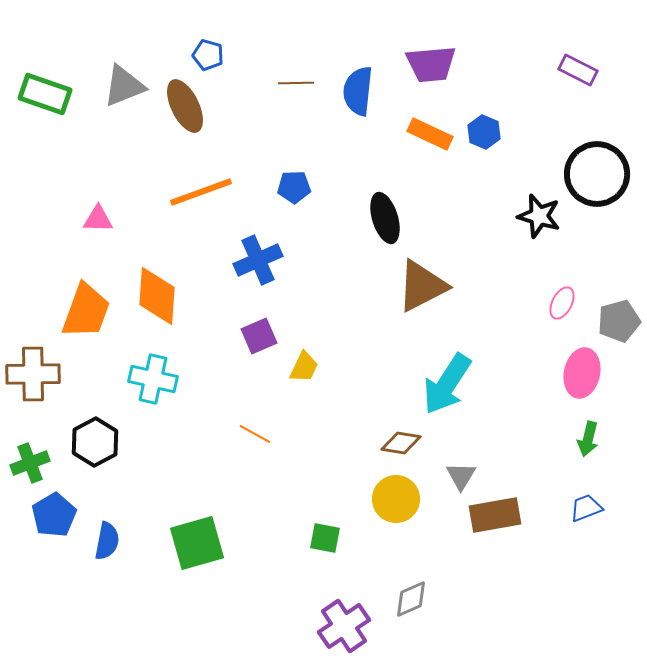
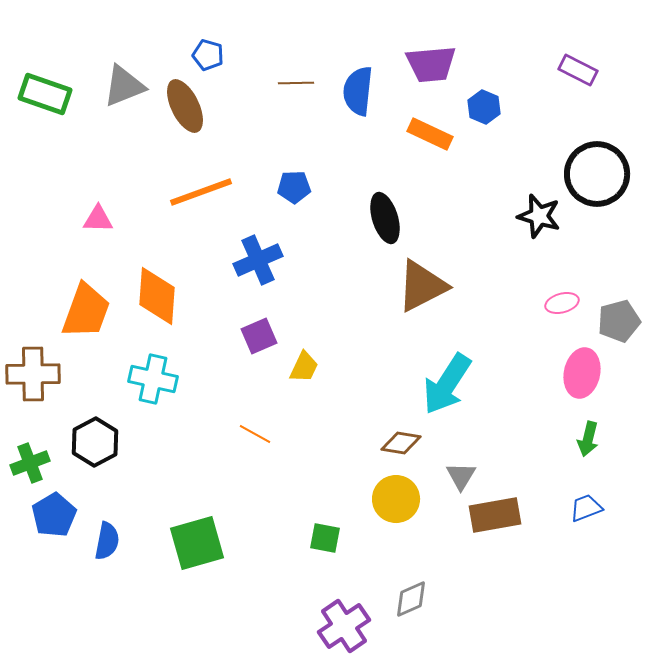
blue hexagon at (484, 132): moved 25 px up
pink ellipse at (562, 303): rotated 48 degrees clockwise
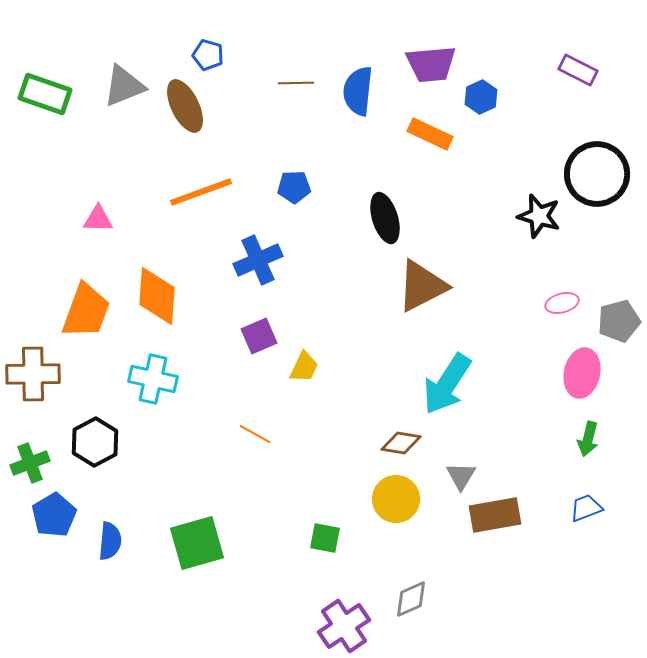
blue hexagon at (484, 107): moved 3 px left, 10 px up; rotated 12 degrees clockwise
blue semicircle at (107, 541): moved 3 px right; rotated 6 degrees counterclockwise
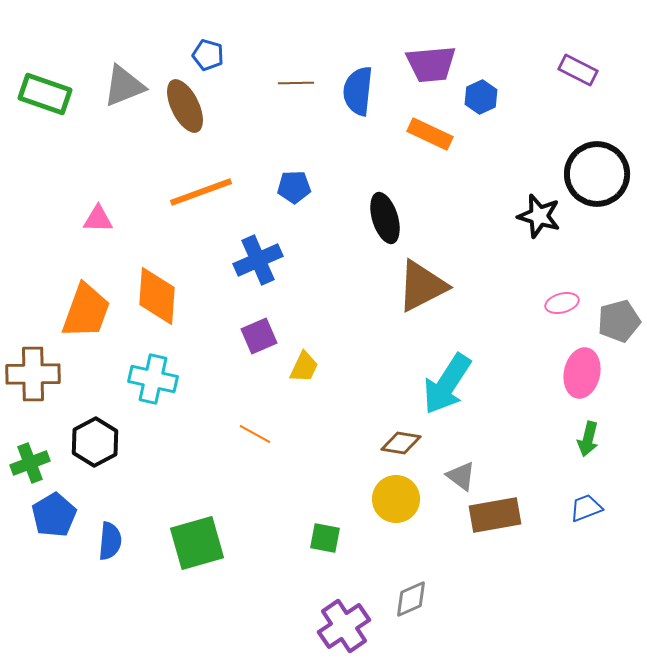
gray triangle at (461, 476): rotated 24 degrees counterclockwise
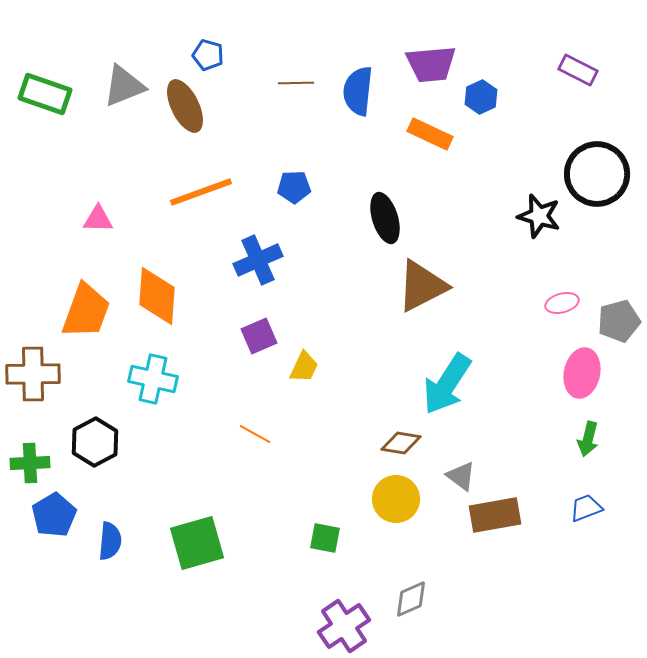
green cross at (30, 463): rotated 18 degrees clockwise
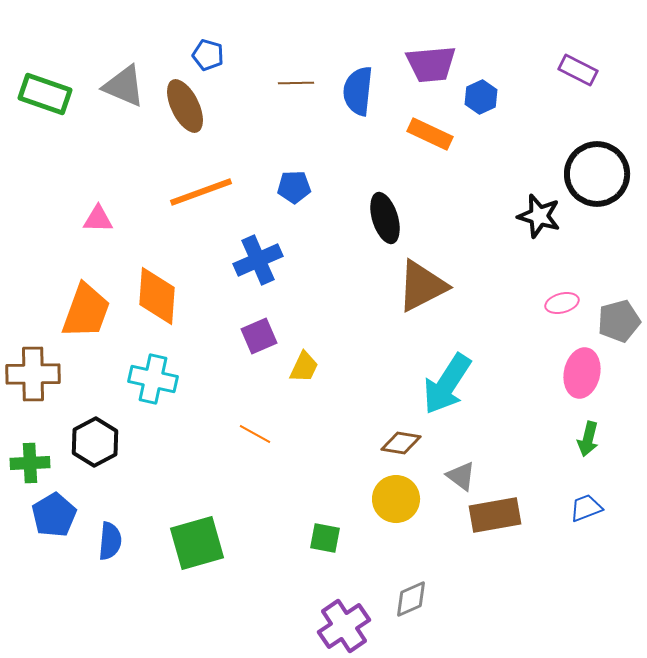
gray triangle at (124, 86): rotated 45 degrees clockwise
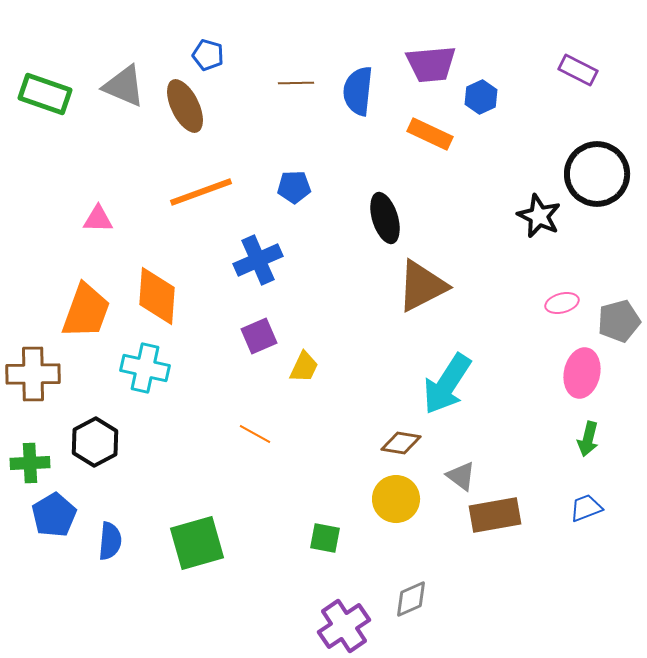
black star at (539, 216): rotated 9 degrees clockwise
cyan cross at (153, 379): moved 8 px left, 11 px up
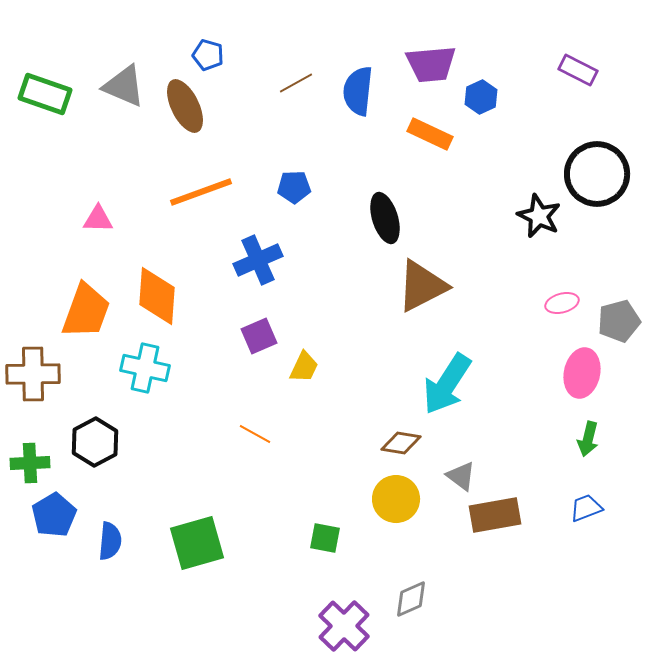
brown line at (296, 83): rotated 28 degrees counterclockwise
purple cross at (344, 626): rotated 12 degrees counterclockwise
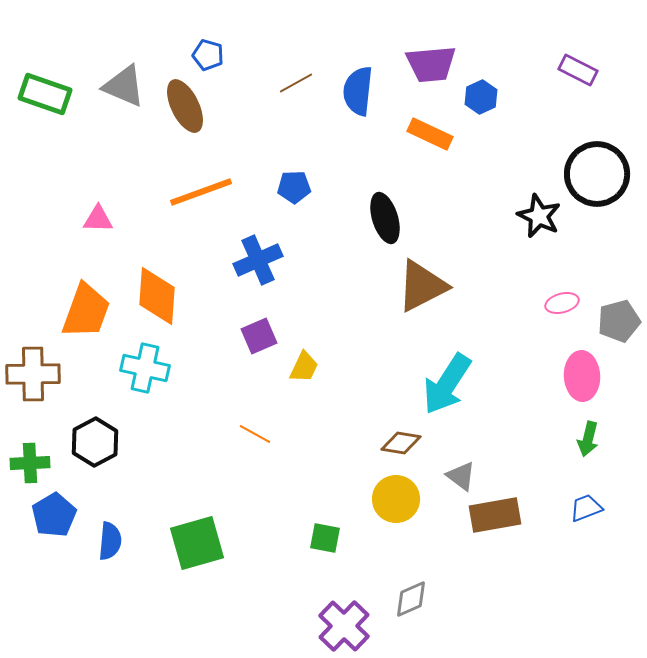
pink ellipse at (582, 373): moved 3 px down; rotated 15 degrees counterclockwise
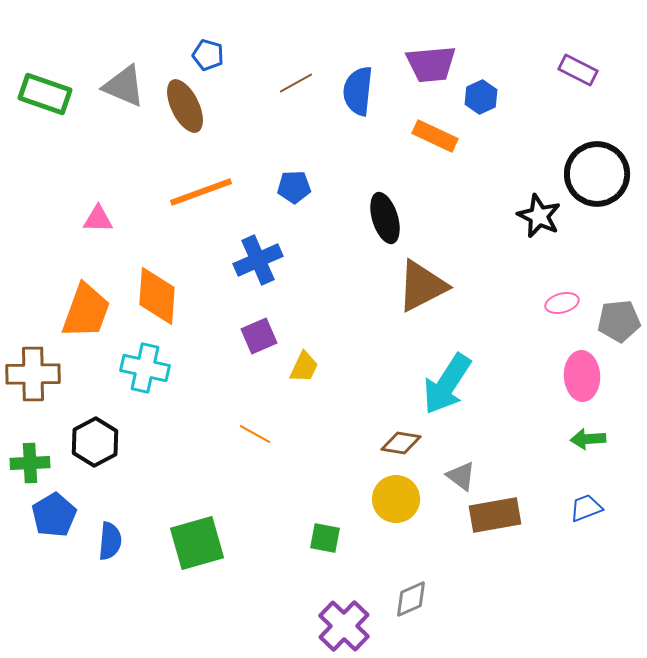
orange rectangle at (430, 134): moved 5 px right, 2 px down
gray pentagon at (619, 321): rotated 9 degrees clockwise
green arrow at (588, 439): rotated 72 degrees clockwise
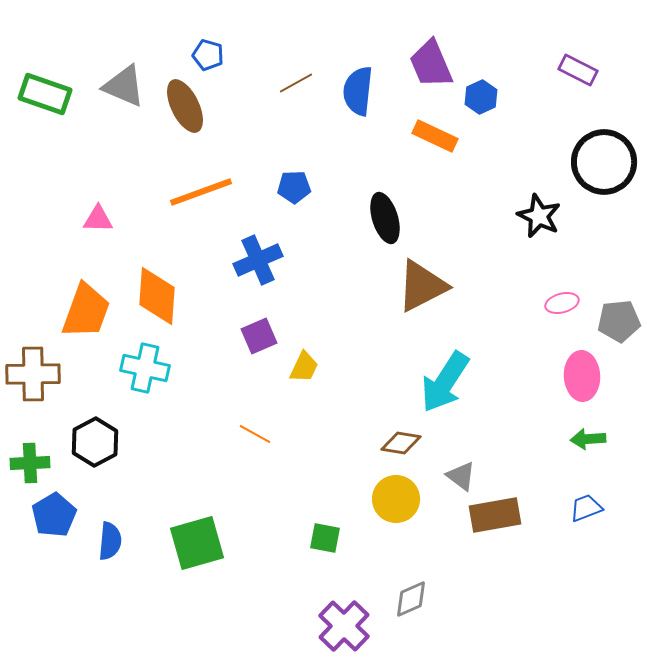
purple trapezoid at (431, 64): rotated 72 degrees clockwise
black circle at (597, 174): moved 7 px right, 12 px up
cyan arrow at (447, 384): moved 2 px left, 2 px up
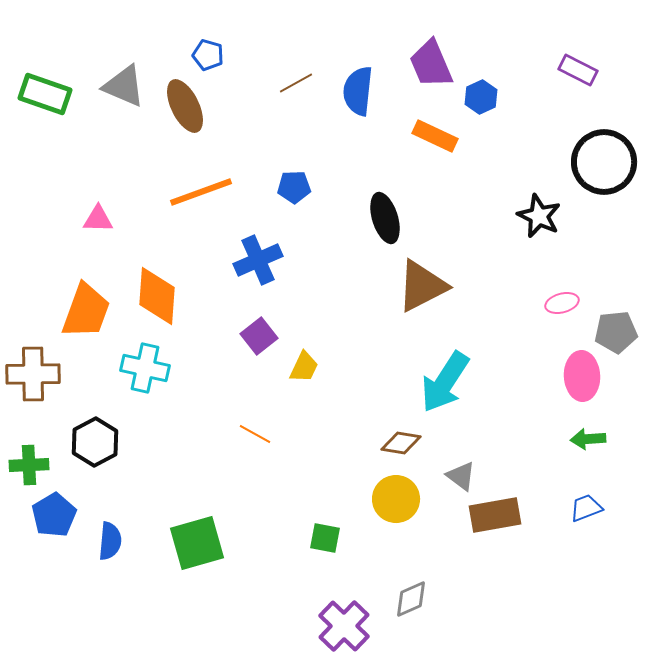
gray pentagon at (619, 321): moved 3 px left, 11 px down
purple square at (259, 336): rotated 15 degrees counterclockwise
green cross at (30, 463): moved 1 px left, 2 px down
